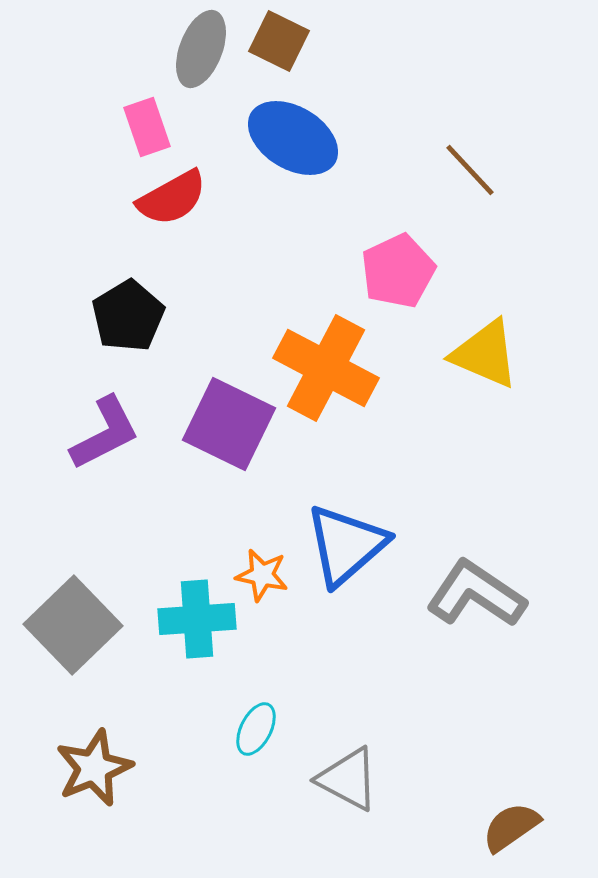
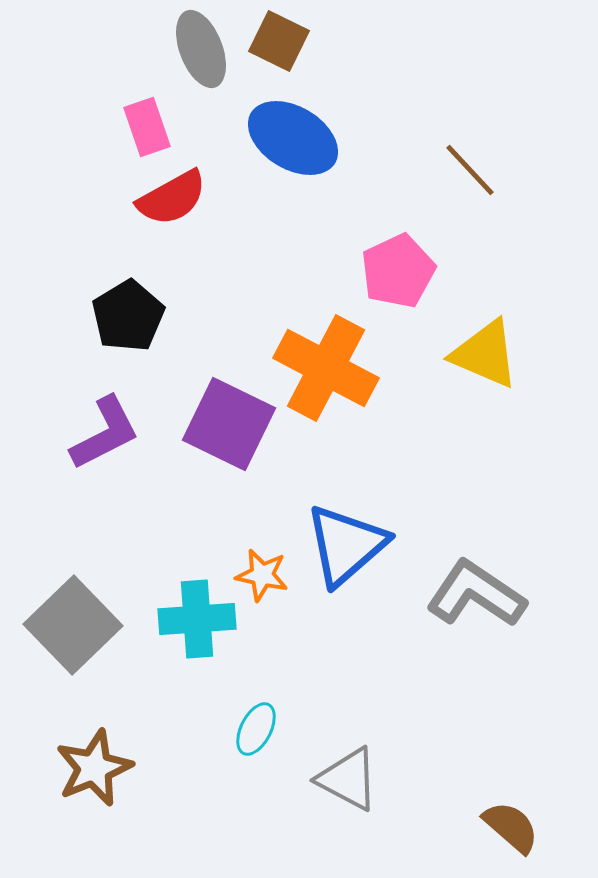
gray ellipse: rotated 42 degrees counterclockwise
brown semicircle: rotated 76 degrees clockwise
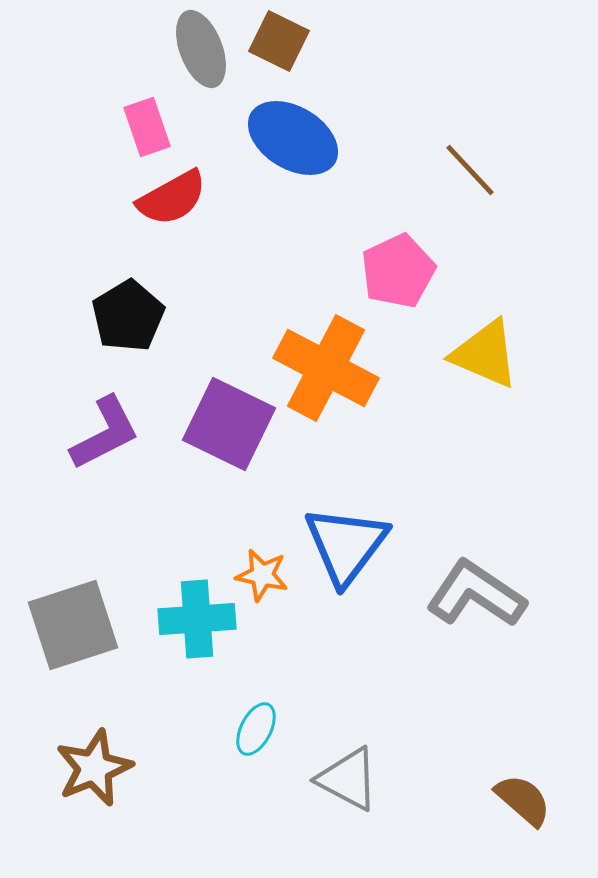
blue triangle: rotated 12 degrees counterclockwise
gray square: rotated 26 degrees clockwise
brown semicircle: moved 12 px right, 27 px up
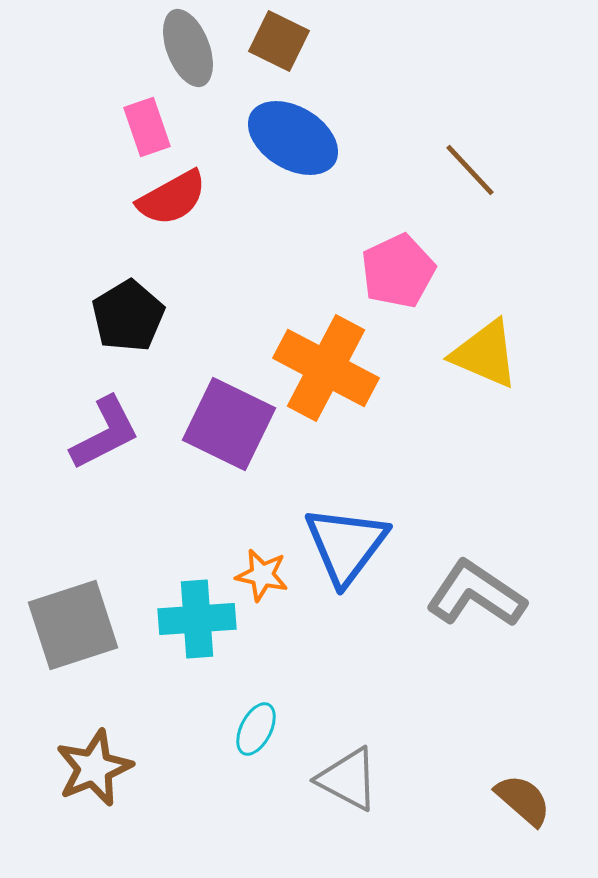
gray ellipse: moved 13 px left, 1 px up
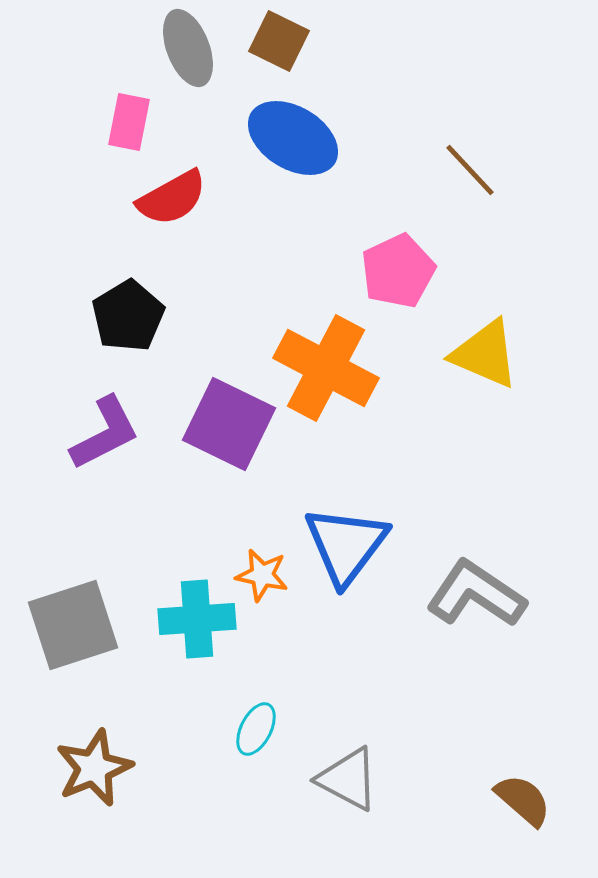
pink rectangle: moved 18 px left, 5 px up; rotated 30 degrees clockwise
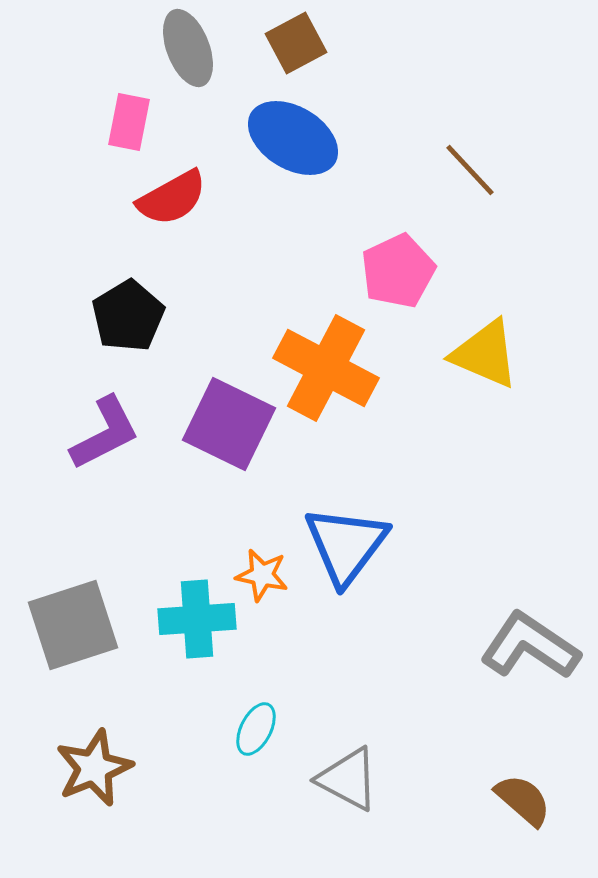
brown square: moved 17 px right, 2 px down; rotated 36 degrees clockwise
gray L-shape: moved 54 px right, 52 px down
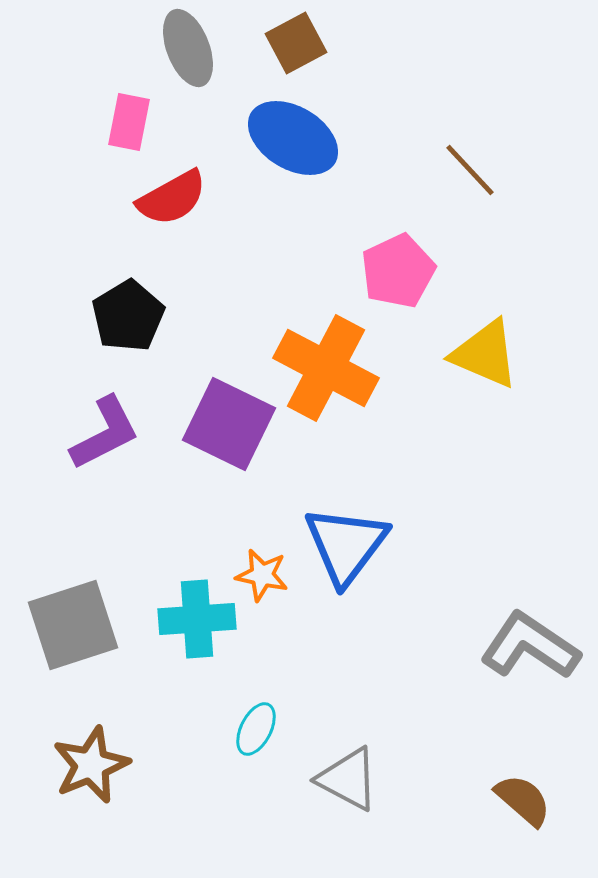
brown star: moved 3 px left, 3 px up
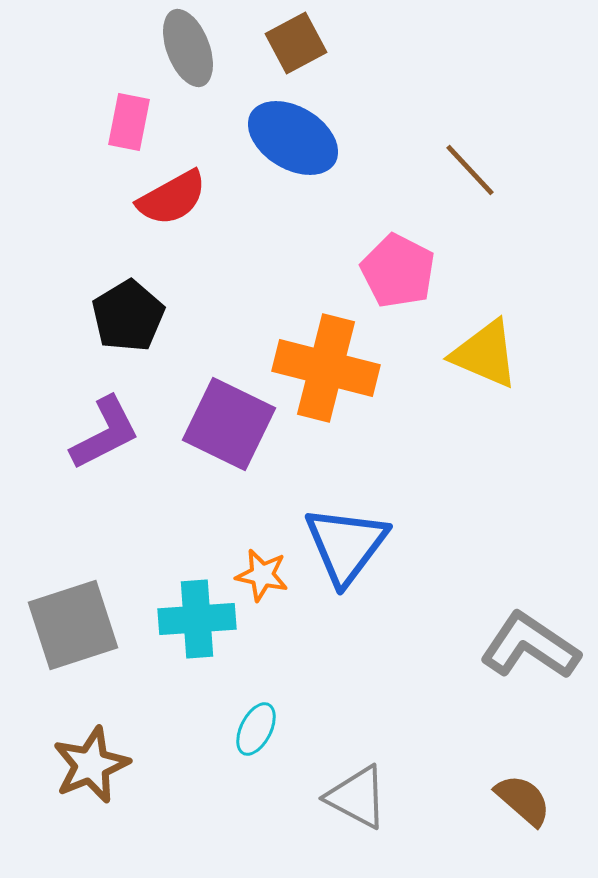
pink pentagon: rotated 20 degrees counterclockwise
orange cross: rotated 14 degrees counterclockwise
gray triangle: moved 9 px right, 18 px down
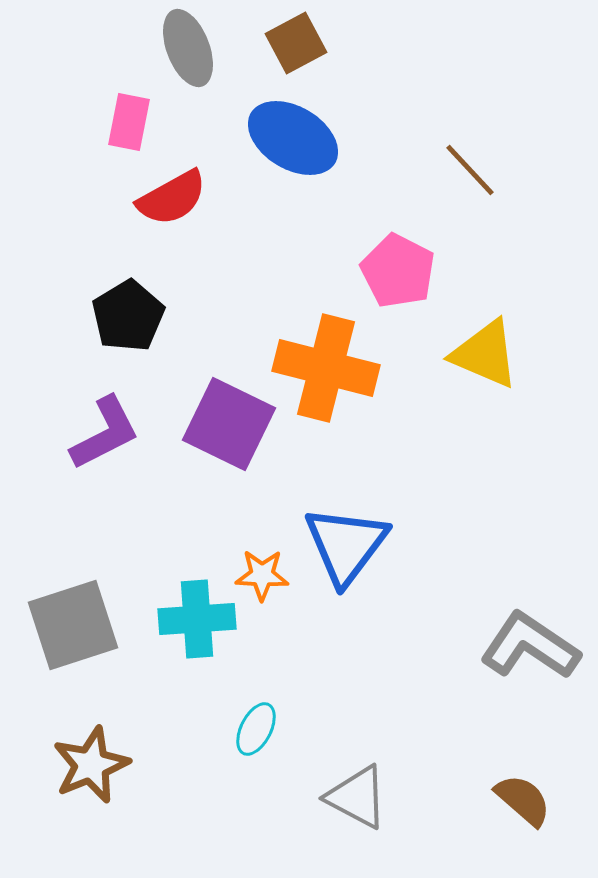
orange star: rotated 10 degrees counterclockwise
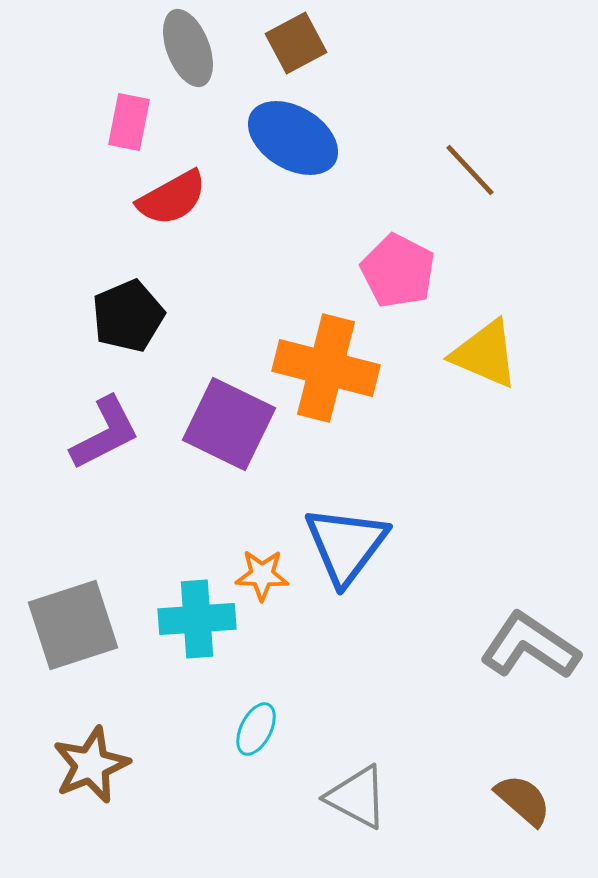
black pentagon: rotated 8 degrees clockwise
